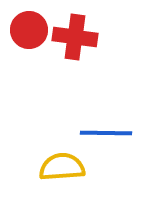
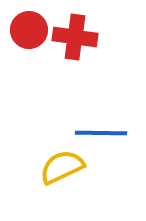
blue line: moved 5 px left
yellow semicircle: rotated 21 degrees counterclockwise
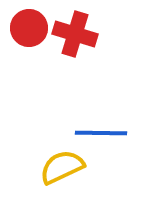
red circle: moved 2 px up
red cross: moved 3 px up; rotated 9 degrees clockwise
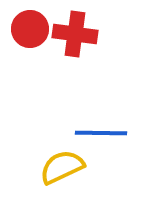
red circle: moved 1 px right, 1 px down
red cross: rotated 9 degrees counterclockwise
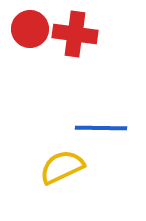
blue line: moved 5 px up
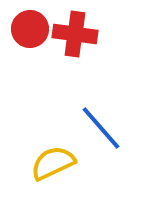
blue line: rotated 48 degrees clockwise
yellow semicircle: moved 9 px left, 4 px up
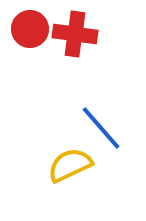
yellow semicircle: moved 17 px right, 2 px down
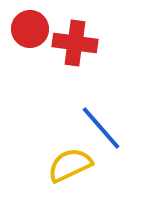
red cross: moved 9 px down
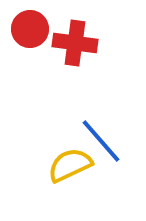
blue line: moved 13 px down
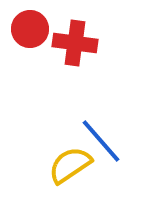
yellow semicircle: rotated 9 degrees counterclockwise
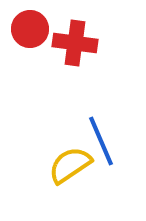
blue line: rotated 18 degrees clockwise
